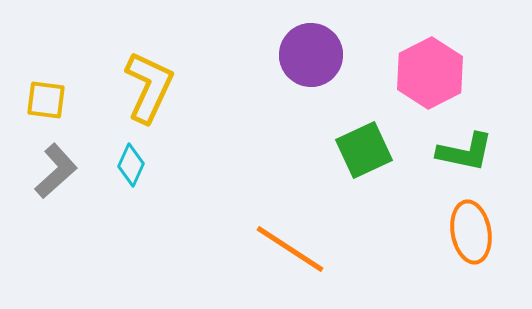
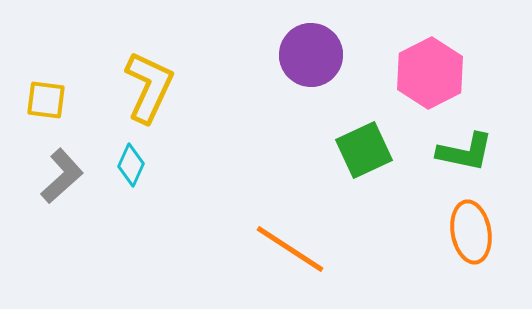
gray L-shape: moved 6 px right, 5 px down
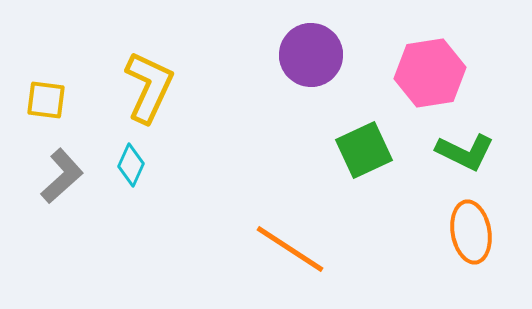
pink hexagon: rotated 18 degrees clockwise
green L-shape: rotated 14 degrees clockwise
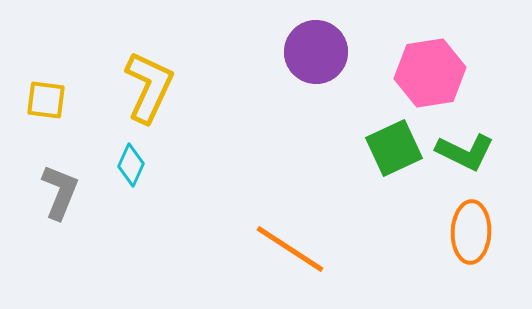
purple circle: moved 5 px right, 3 px up
green square: moved 30 px right, 2 px up
gray L-shape: moved 2 px left, 16 px down; rotated 26 degrees counterclockwise
orange ellipse: rotated 12 degrees clockwise
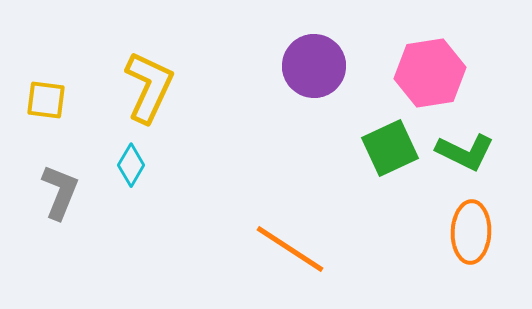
purple circle: moved 2 px left, 14 px down
green square: moved 4 px left
cyan diamond: rotated 6 degrees clockwise
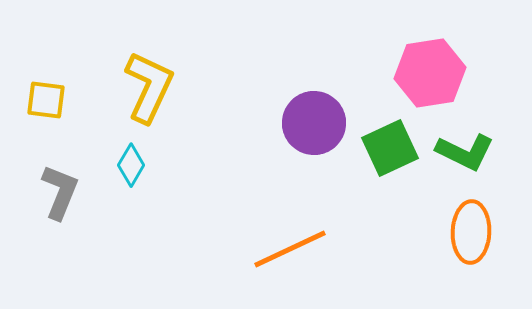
purple circle: moved 57 px down
orange line: rotated 58 degrees counterclockwise
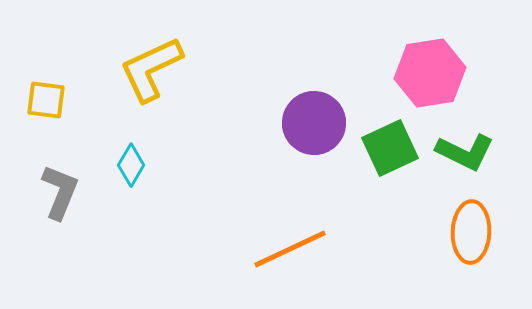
yellow L-shape: moved 2 px right, 18 px up; rotated 140 degrees counterclockwise
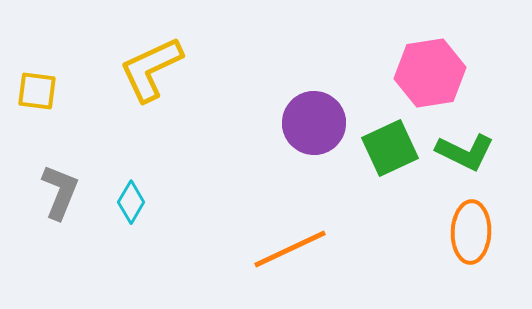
yellow square: moved 9 px left, 9 px up
cyan diamond: moved 37 px down
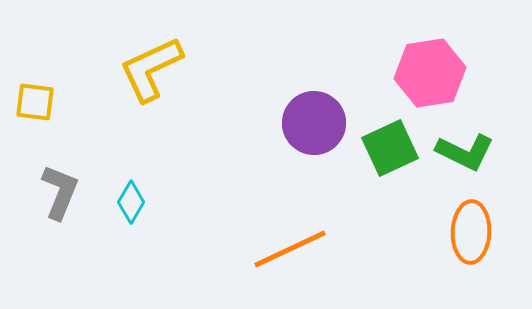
yellow square: moved 2 px left, 11 px down
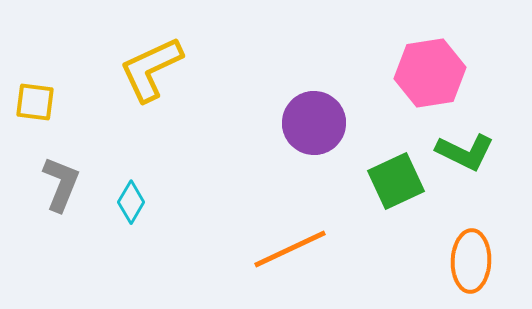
green square: moved 6 px right, 33 px down
gray L-shape: moved 1 px right, 8 px up
orange ellipse: moved 29 px down
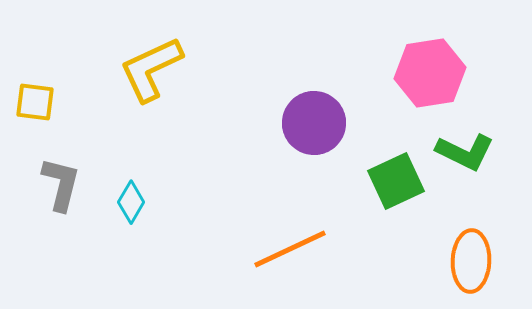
gray L-shape: rotated 8 degrees counterclockwise
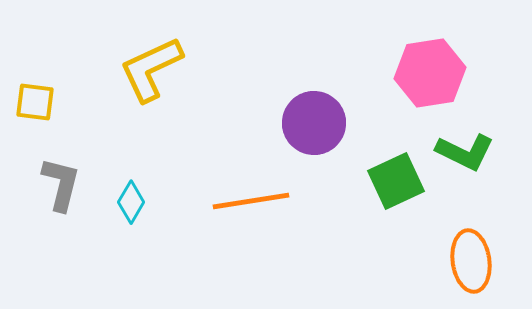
orange line: moved 39 px left, 48 px up; rotated 16 degrees clockwise
orange ellipse: rotated 10 degrees counterclockwise
